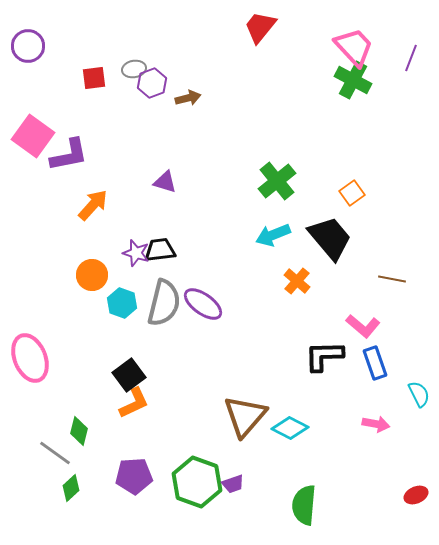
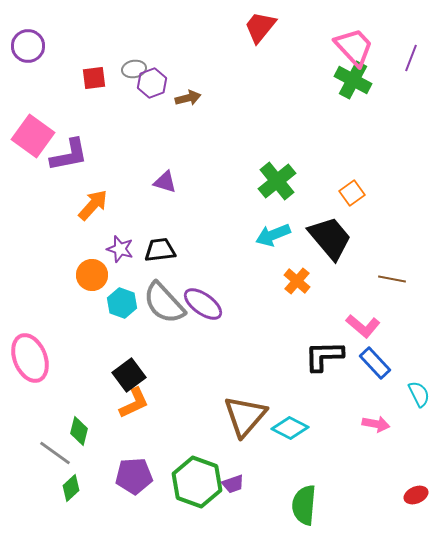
purple star at (136, 253): moved 16 px left, 4 px up
gray semicircle at (164, 303): rotated 123 degrees clockwise
blue rectangle at (375, 363): rotated 24 degrees counterclockwise
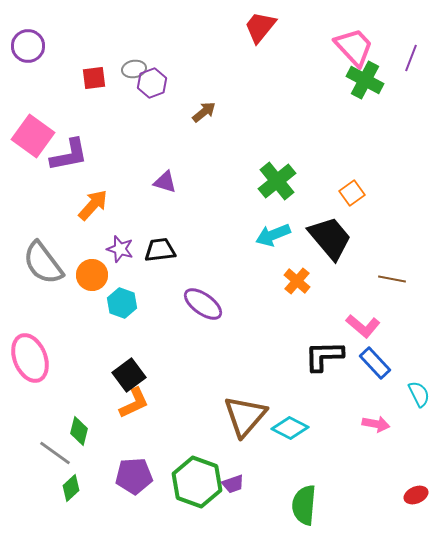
green cross at (353, 80): moved 12 px right
brown arrow at (188, 98): moved 16 px right, 14 px down; rotated 25 degrees counterclockwise
gray semicircle at (164, 303): moved 121 px left, 40 px up; rotated 6 degrees clockwise
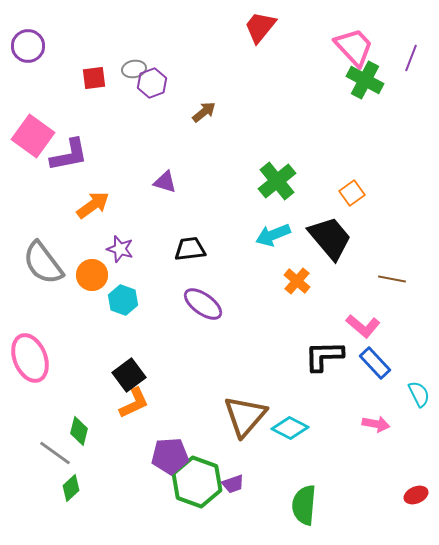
orange arrow at (93, 205): rotated 12 degrees clockwise
black trapezoid at (160, 250): moved 30 px right, 1 px up
cyan hexagon at (122, 303): moved 1 px right, 3 px up
purple pentagon at (134, 476): moved 36 px right, 20 px up
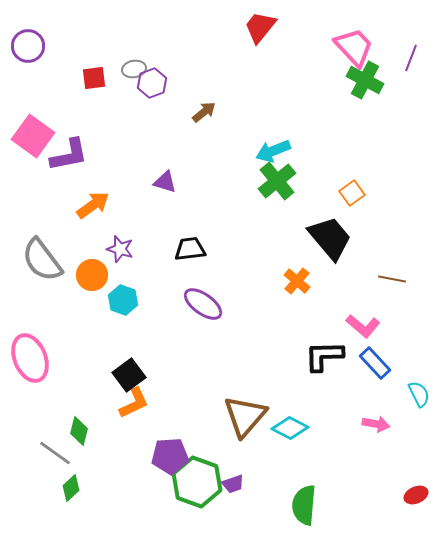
cyan arrow at (273, 235): moved 84 px up
gray semicircle at (43, 263): moved 1 px left, 3 px up
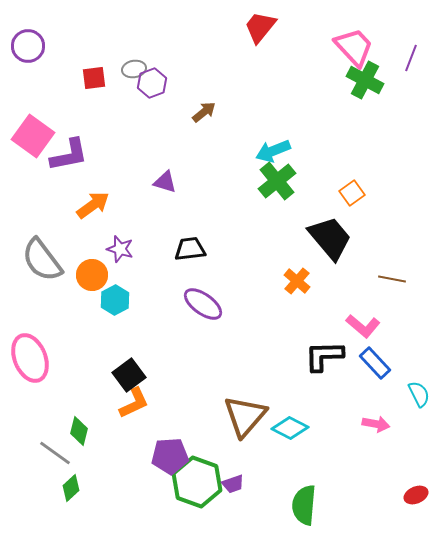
cyan hexagon at (123, 300): moved 8 px left; rotated 12 degrees clockwise
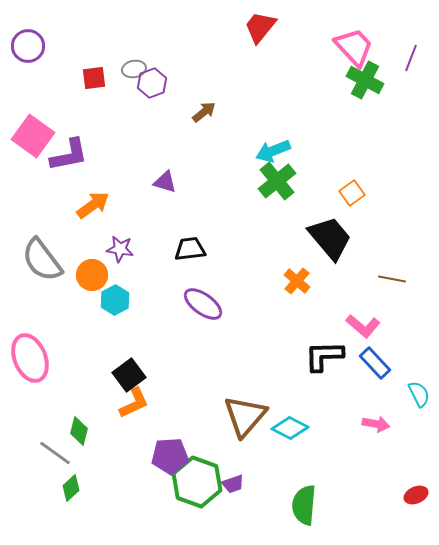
purple star at (120, 249): rotated 8 degrees counterclockwise
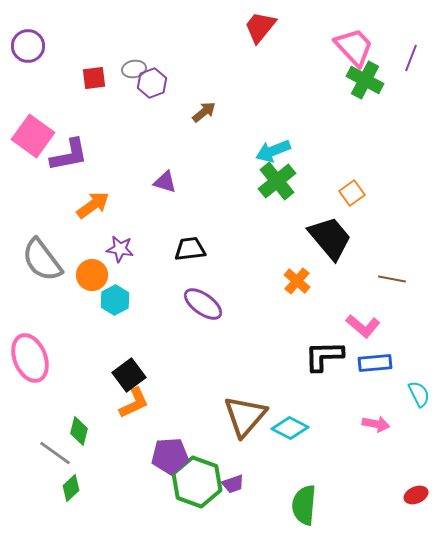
blue rectangle at (375, 363): rotated 52 degrees counterclockwise
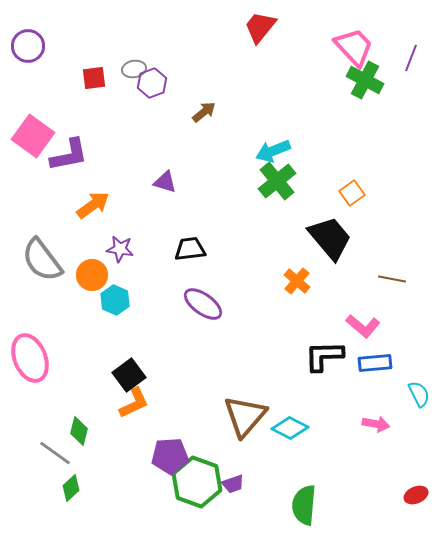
cyan hexagon at (115, 300): rotated 8 degrees counterclockwise
